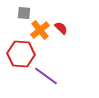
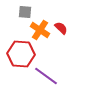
gray square: moved 1 px right, 1 px up
orange cross: rotated 18 degrees counterclockwise
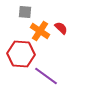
orange cross: moved 1 px down
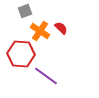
gray square: moved 1 px up; rotated 24 degrees counterclockwise
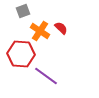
gray square: moved 2 px left
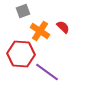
red semicircle: moved 2 px right, 1 px up
purple line: moved 1 px right, 4 px up
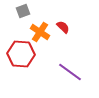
orange cross: moved 1 px down
purple line: moved 23 px right
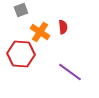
gray square: moved 2 px left, 1 px up
red semicircle: rotated 40 degrees clockwise
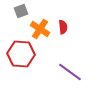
gray square: moved 1 px down
orange cross: moved 3 px up
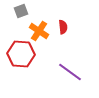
orange cross: moved 1 px left, 2 px down
